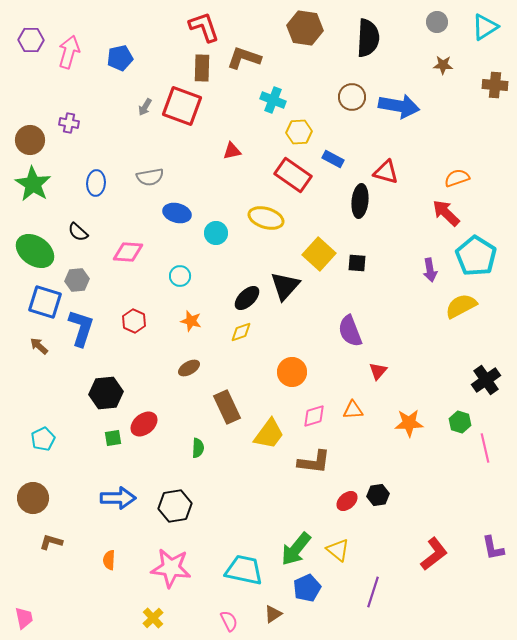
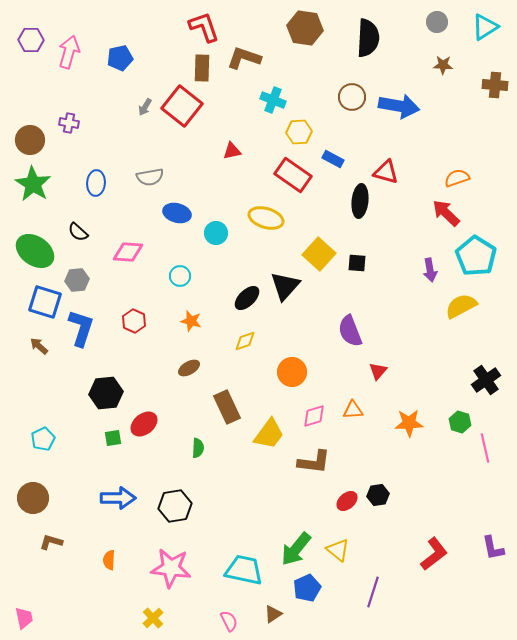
red square at (182, 106): rotated 18 degrees clockwise
yellow diamond at (241, 332): moved 4 px right, 9 px down
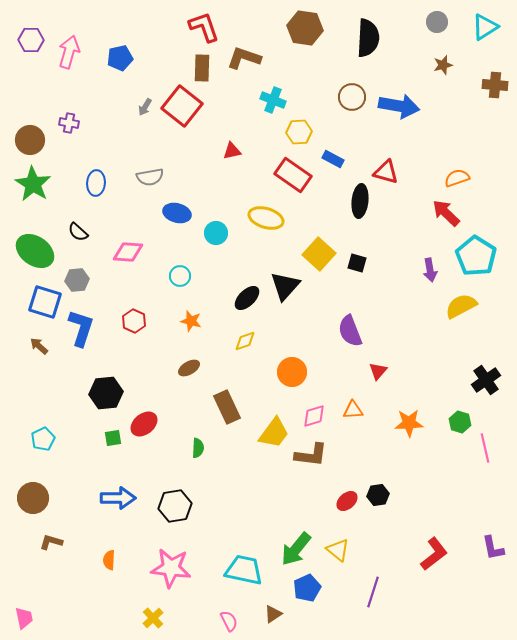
brown star at (443, 65): rotated 18 degrees counterclockwise
black square at (357, 263): rotated 12 degrees clockwise
yellow trapezoid at (269, 434): moved 5 px right, 1 px up
brown L-shape at (314, 462): moved 3 px left, 7 px up
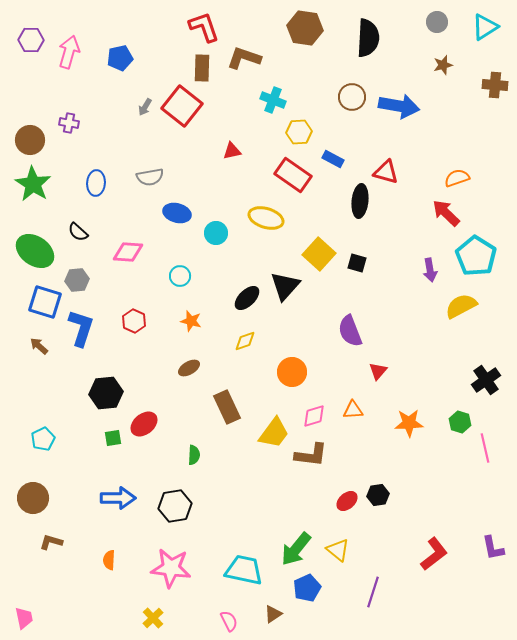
green semicircle at (198, 448): moved 4 px left, 7 px down
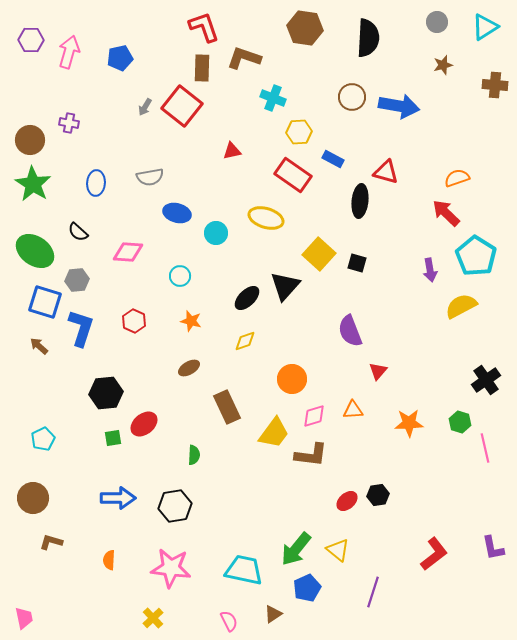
cyan cross at (273, 100): moved 2 px up
orange circle at (292, 372): moved 7 px down
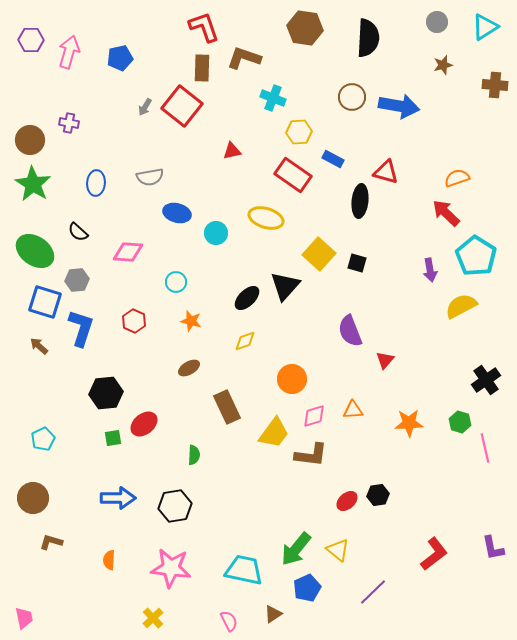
cyan circle at (180, 276): moved 4 px left, 6 px down
red triangle at (378, 371): moved 7 px right, 11 px up
purple line at (373, 592): rotated 28 degrees clockwise
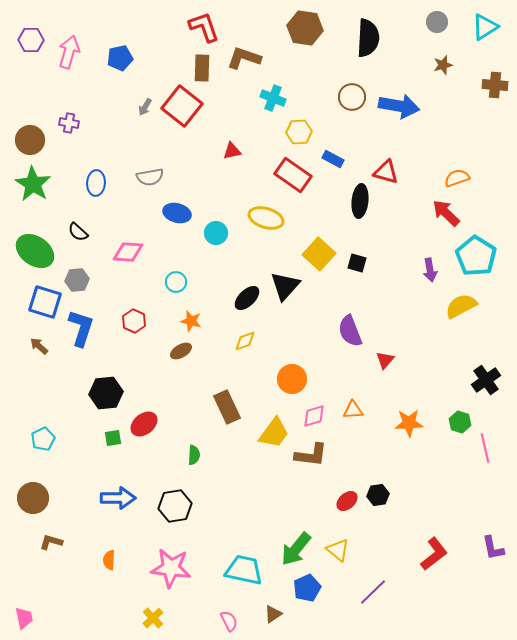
brown ellipse at (189, 368): moved 8 px left, 17 px up
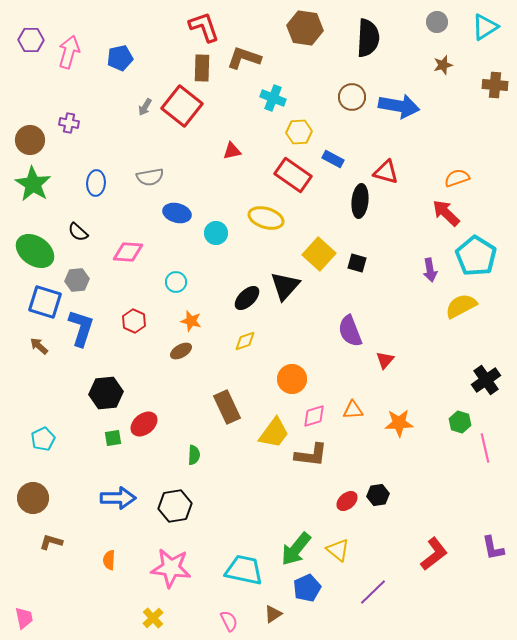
orange star at (409, 423): moved 10 px left
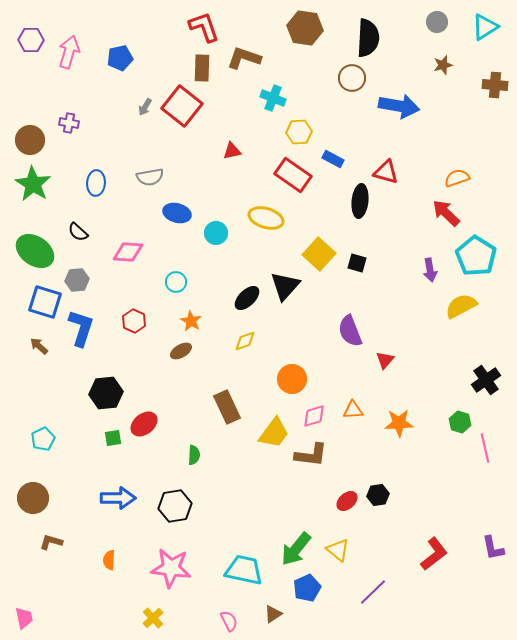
brown circle at (352, 97): moved 19 px up
orange star at (191, 321): rotated 15 degrees clockwise
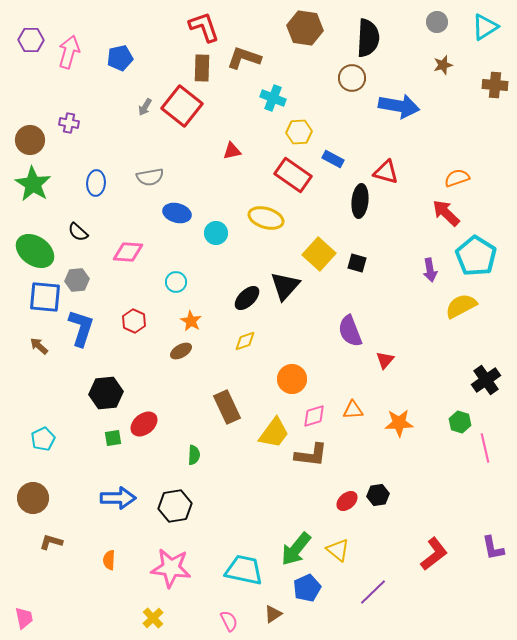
blue square at (45, 302): moved 5 px up; rotated 12 degrees counterclockwise
